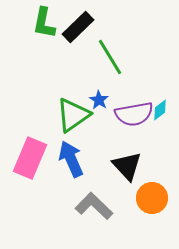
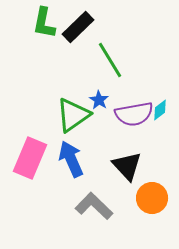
green line: moved 3 px down
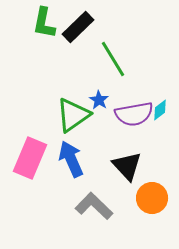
green line: moved 3 px right, 1 px up
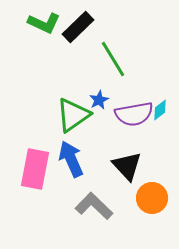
green L-shape: rotated 76 degrees counterclockwise
blue star: rotated 12 degrees clockwise
pink rectangle: moved 5 px right, 11 px down; rotated 12 degrees counterclockwise
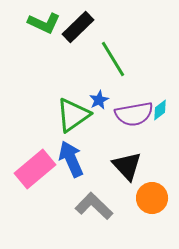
pink rectangle: rotated 39 degrees clockwise
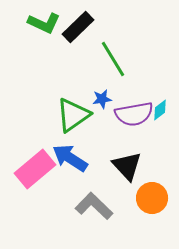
blue star: moved 3 px right, 1 px up; rotated 18 degrees clockwise
blue arrow: moved 1 px left, 1 px up; rotated 33 degrees counterclockwise
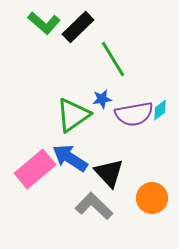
green L-shape: rotated 16 degrees clockwise
black triangle: moved 18 px left, 7 px down
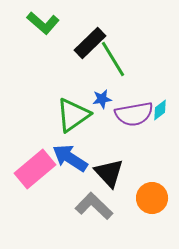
green L-shape: moved 1 px left
black rectangle: moved 12 px right, 16 px down
